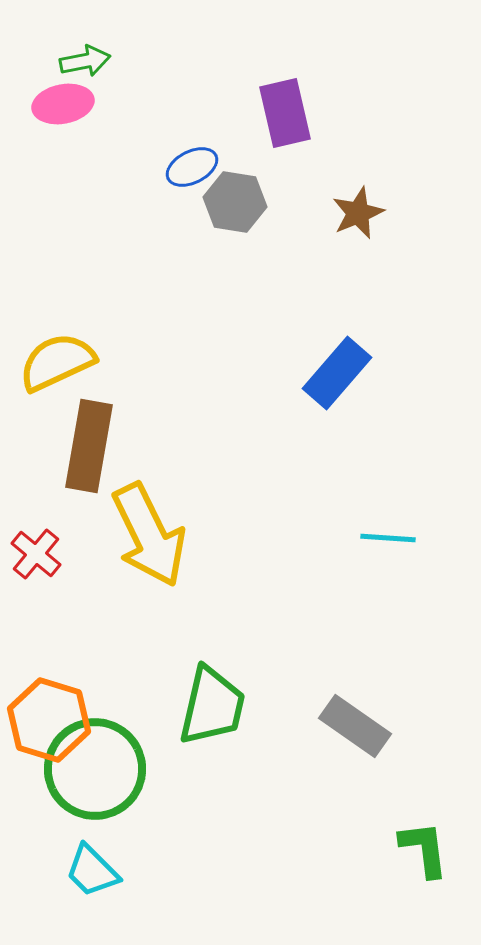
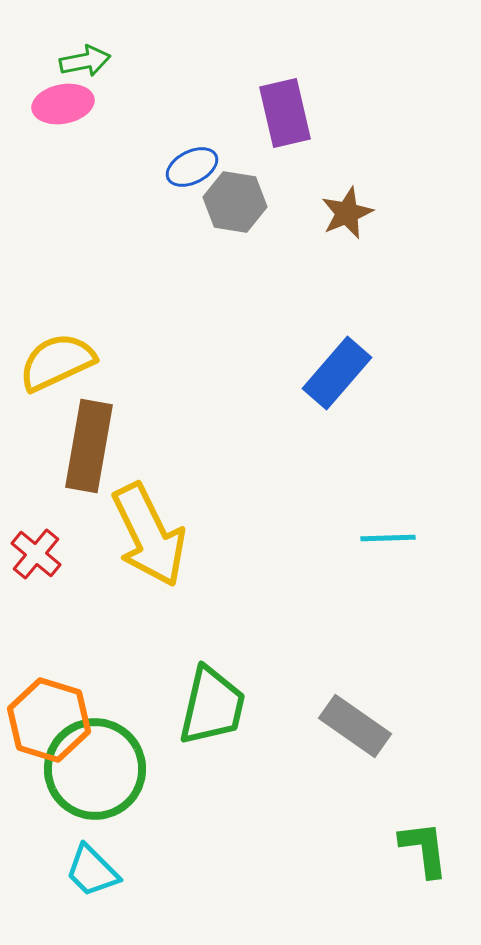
brown star: moved 11 px left
cyan line: rotated 6 degrees counterclockwise
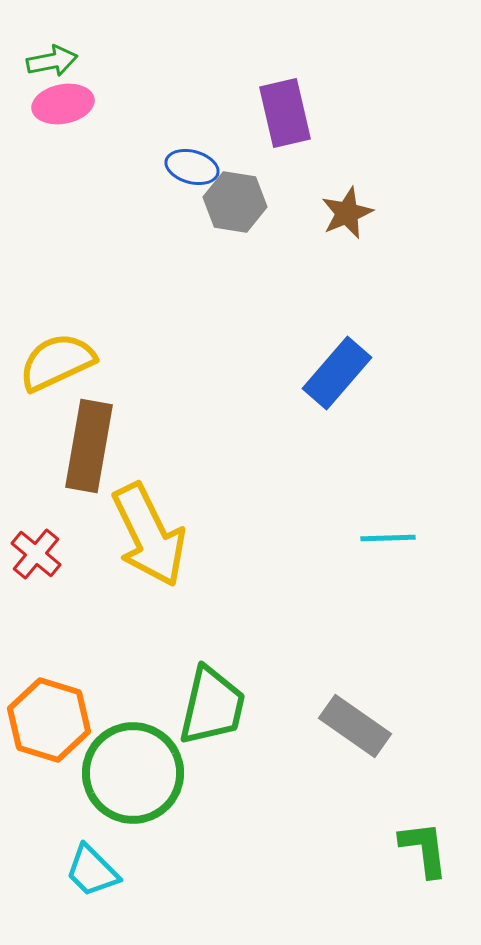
green arrow: moved 33 px left
blue ellipse: rotated 42 degrees clockwise
green circle: moved 38 px right, 4 px down
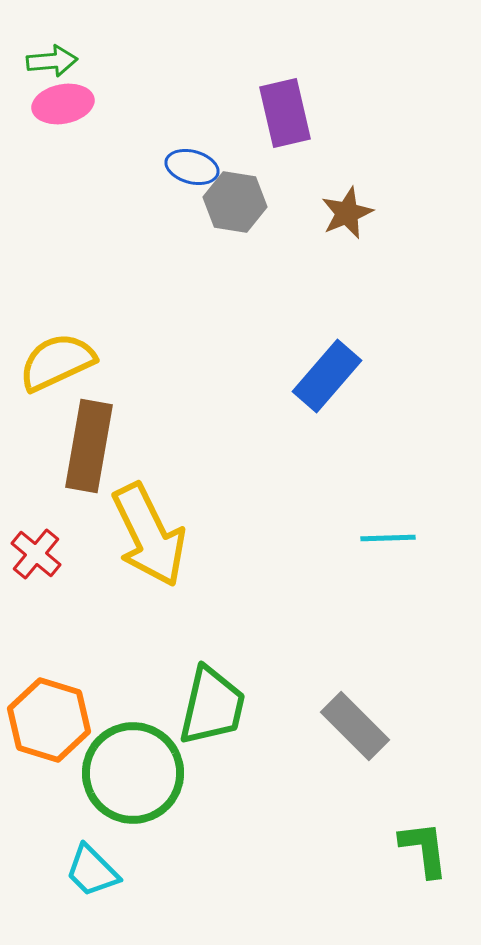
green arrow: rotated 6 degrees clockwise
blue rectangle: moved 10 px left, 3 px down
gray rectangle: rotated 10 degrees clockwise
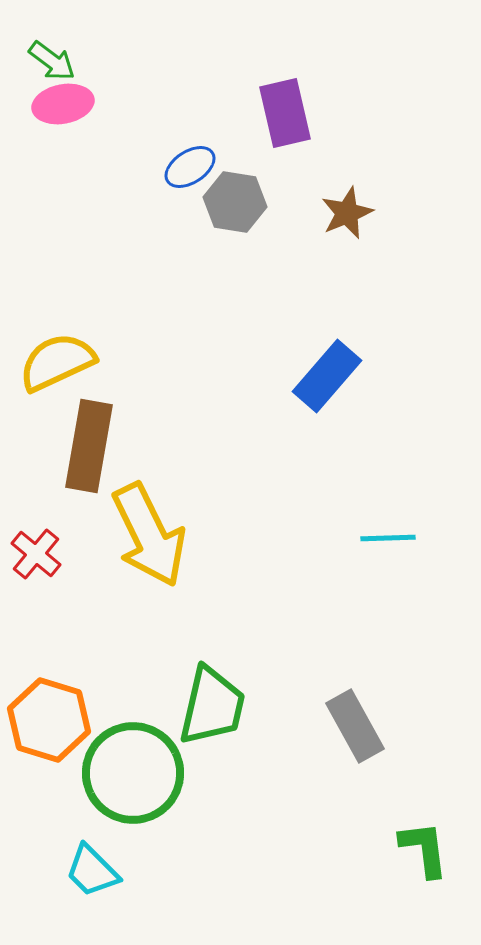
green arrow: rotated 42 degrees clockwise
blue ellipse: moved 2 px left; rotated 48 degrees counterclockwise
gray rectangle: rotated 16 degrees clockwise
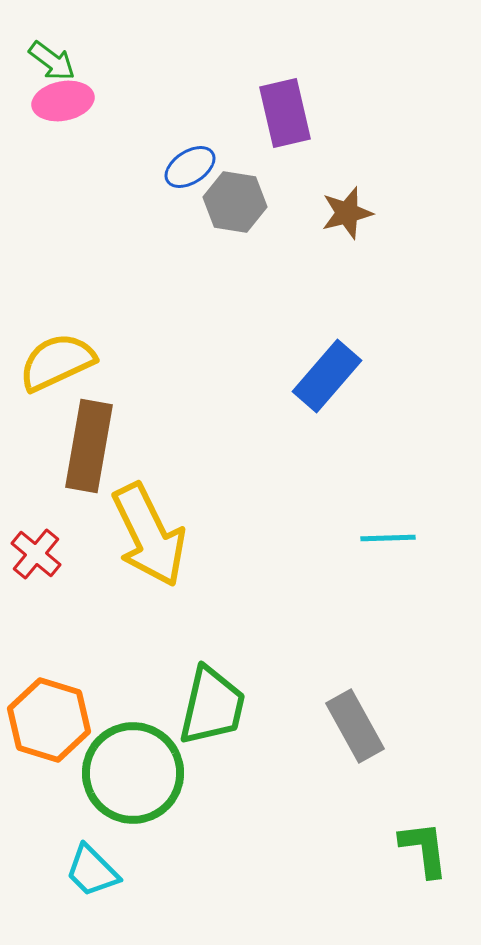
pink ellipse: moved 3 px up
brown star: rotated 8 degrees clockwise
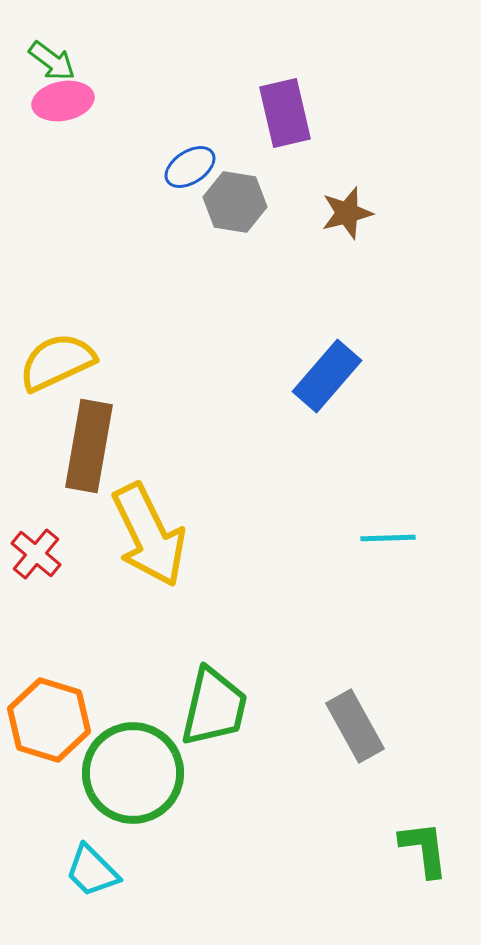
green trapezoid: moved 2 px right, 1 px down
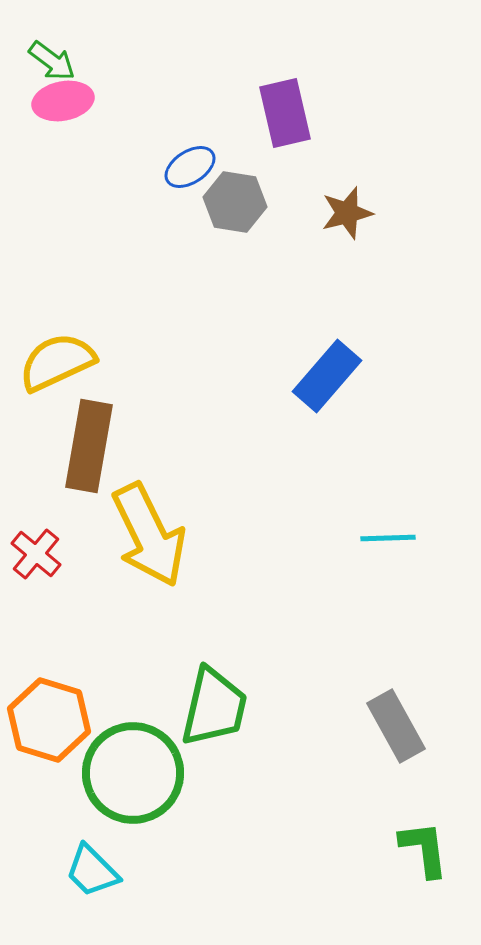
gray rectangle: moved 41 px right
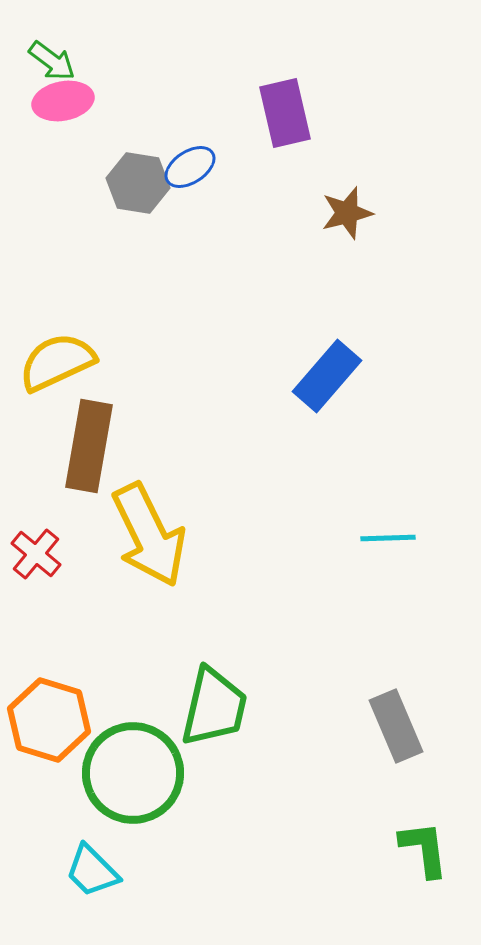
gray hexagon: moved 97 px left, 19 px up
gray rectangle: rotated 6 degrees clockwise
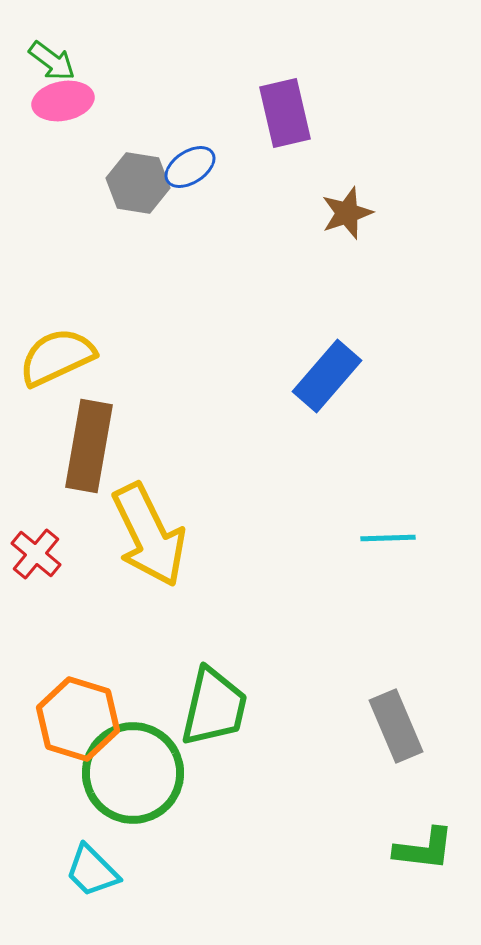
brown star: rotated 4 degrees counterclockwise
yellow semicircle: moved 5 px up
orange hexagon: moved 29 px right, 1 px up
green L-shape: rotated 104 degrees clockwise
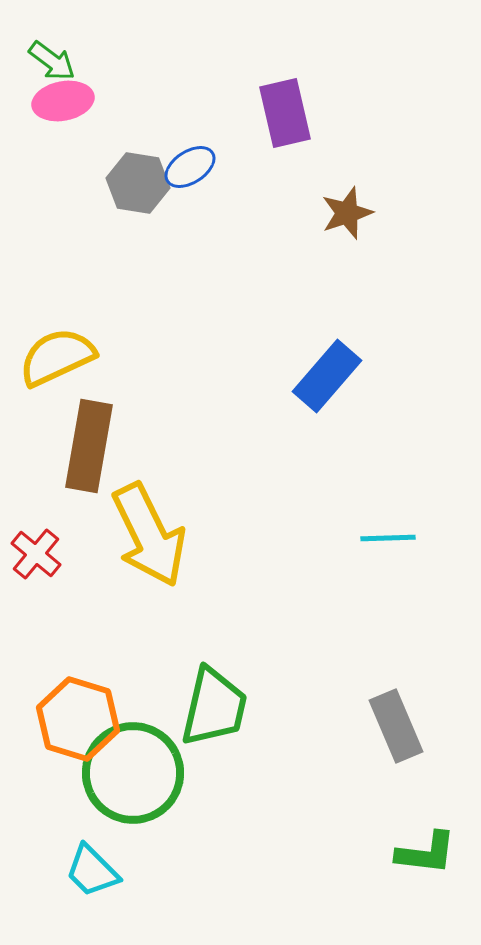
green L-shape: moved 2 px right, 4 px down
